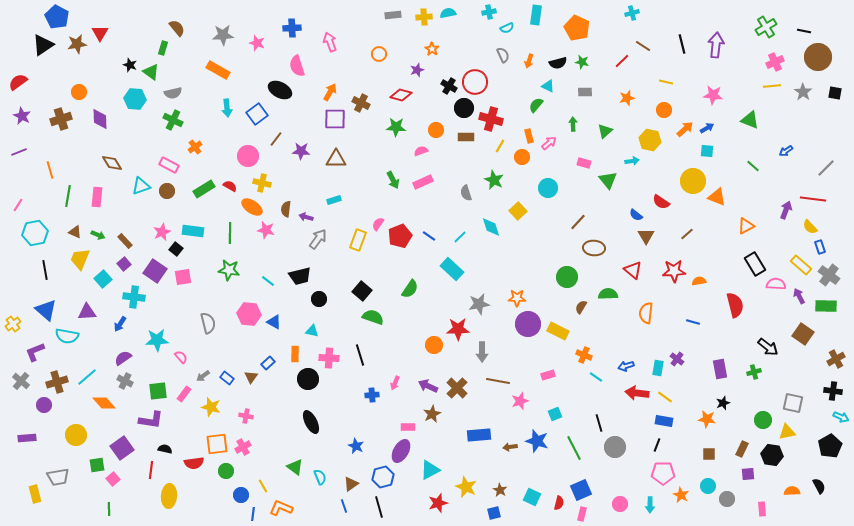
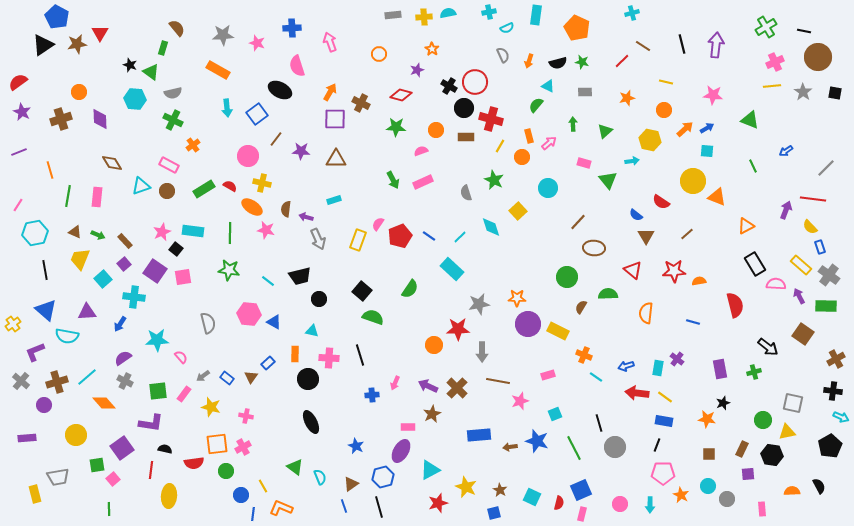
purple star at (22, 116): moved 4 px up
orange cross at (195, 147): moved 2 px left, 2 px up
green line at (753, 166): rotated 24 degrees clockwise
gray arrow at (318, 239): rotated 120 degrees clockwise
purple L-shape at (151, 420): moved 3 px down
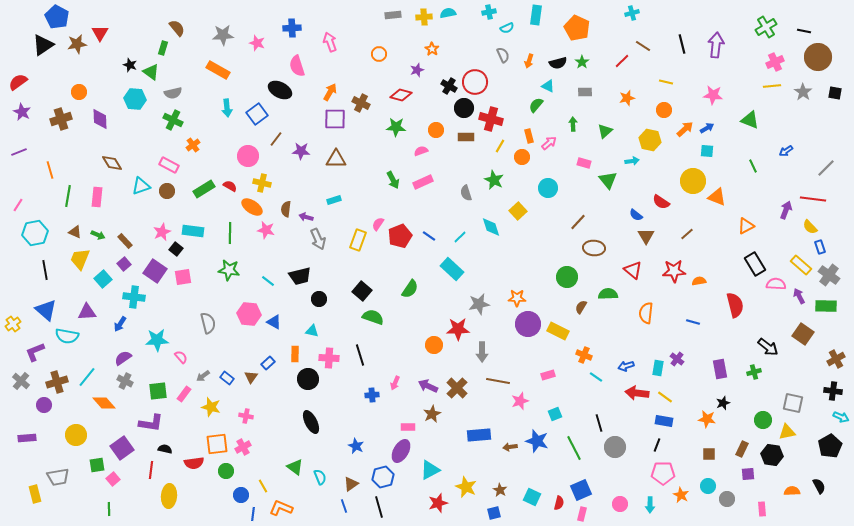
green star at (582, 62): rotated 24 degrees clockwise
cyan line at (87, 377): rotated 10 degrees counterclockwise
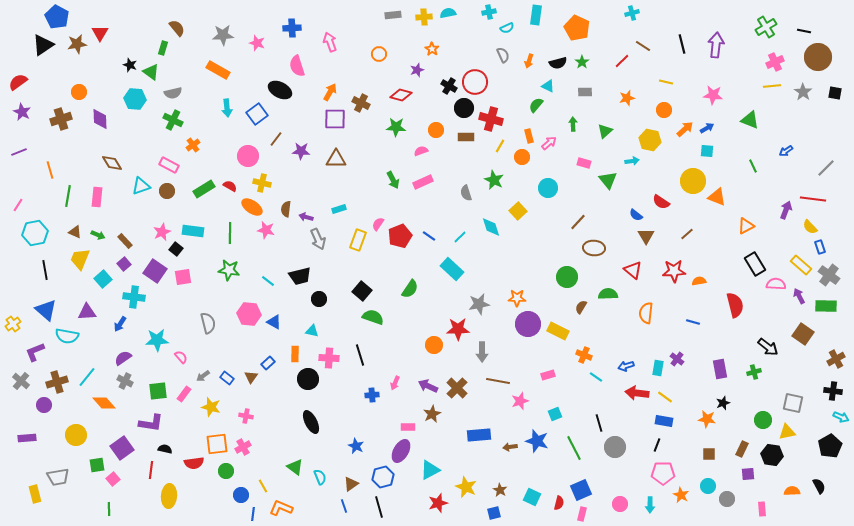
cyan rectangle at (334, 200): moved 5 px right, 9 px down
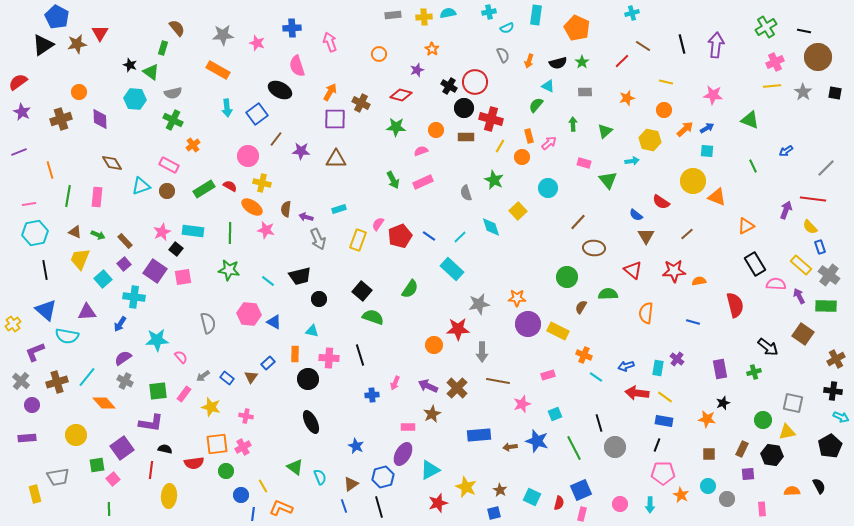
pink line at (18, 205): moved 11 px right, 1 px up; rotated 48 degrees clockwise
pink star at (520, 401): moved 2 px right, 3 px down
purple circle at (44, 405): moved 12 px left
purple ellipse at (401, 451): moved 2 px right, 3 px down
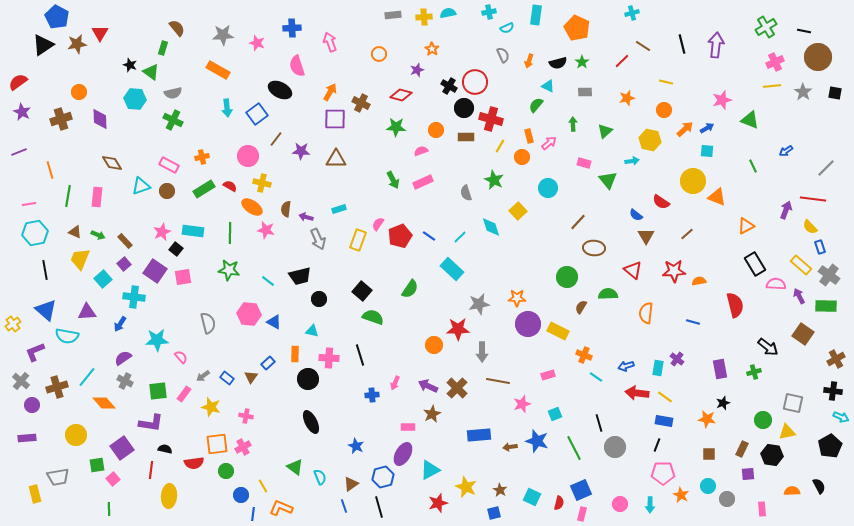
pink star at (713, 95): moved 9 px right, 5 px down; rotated 24 degrees counterclockwise
orange cross at (193, 145): moved 9 px right, 12 px down; rotated 24 degrees clockwise
brown cross at (57, 382): moved 5 px down
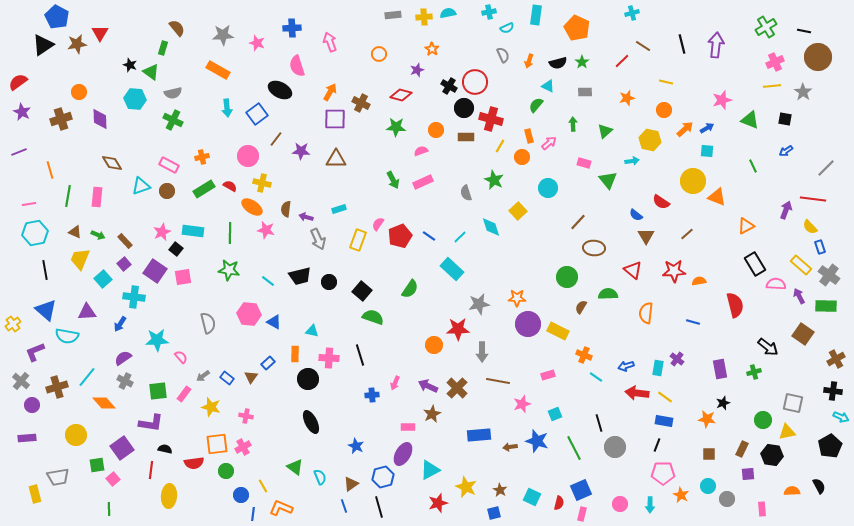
black square at (835, 93): moved 50 px left, 26 px down
black circle at (319, 299): moved 10 px right, 17 px up
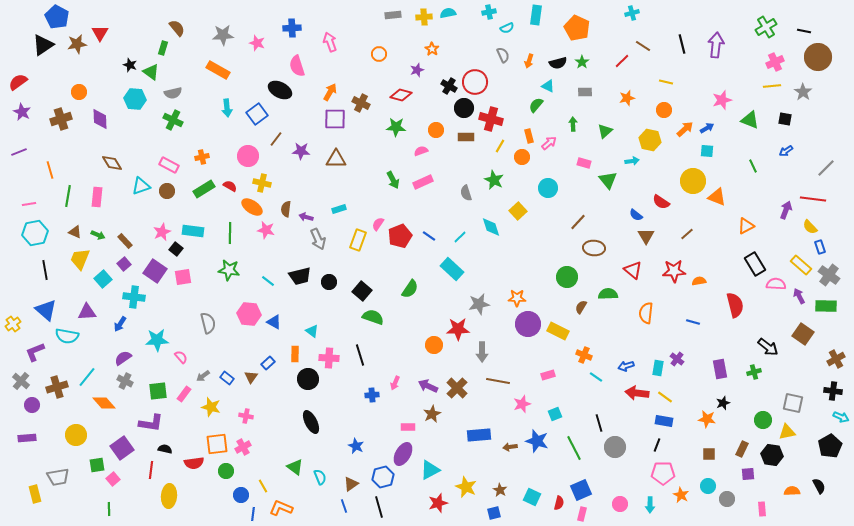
cyan triangle at (312, 331): rotated 24 degrees clockwise
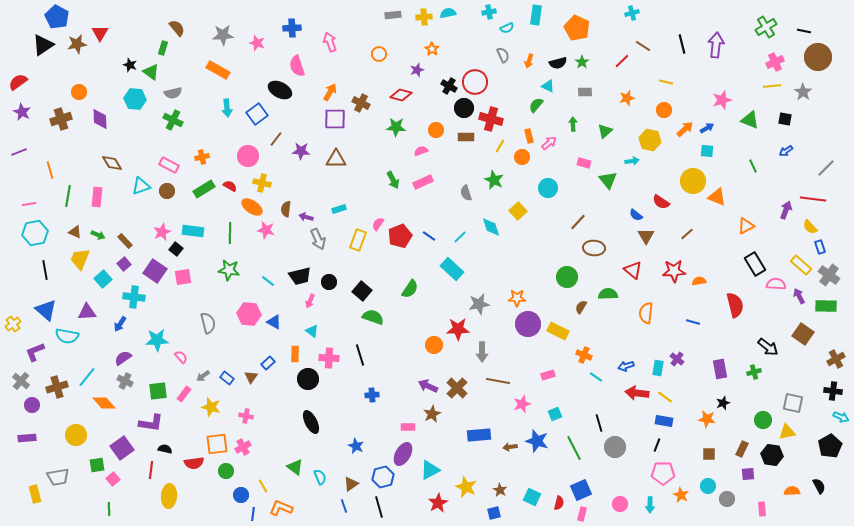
pink arrow at (395, 383): moved 85 px left, 82 px up
red star at (438, 503): rotated 12 degrees counterclockwise
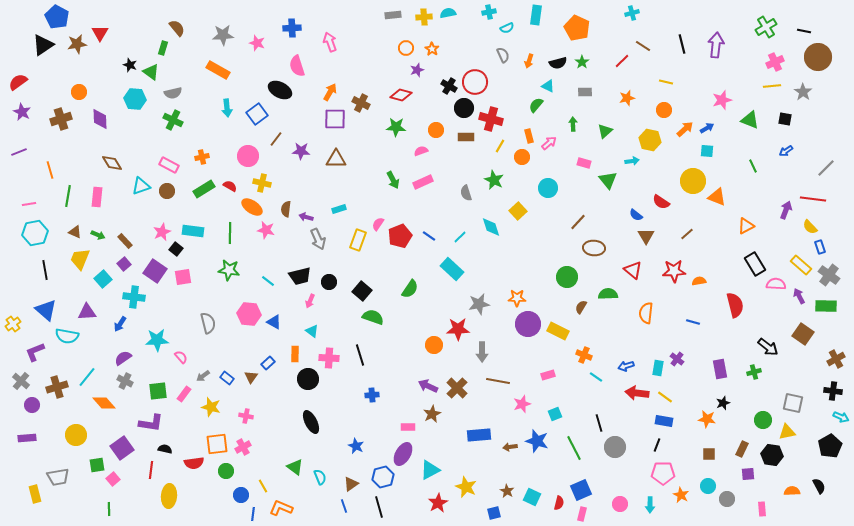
orange circle at (379, 54): moved 27 px right, 6 px up
brown star at (500, 490): moved 7 px right, 1 px down
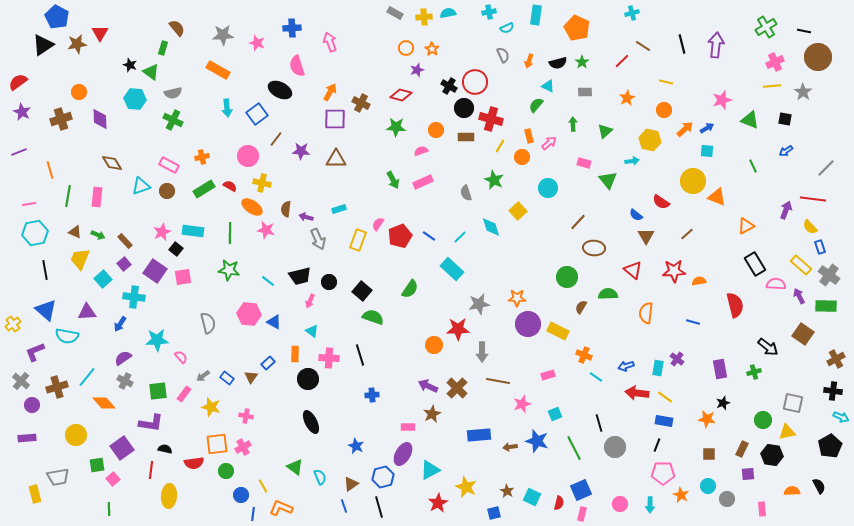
gray rectangle at (393, 15): moved 2 px right, 2 px up; rotated 35 degrees clockwise
orange star at (627, 98): rotated 14 degrees counterclockwise
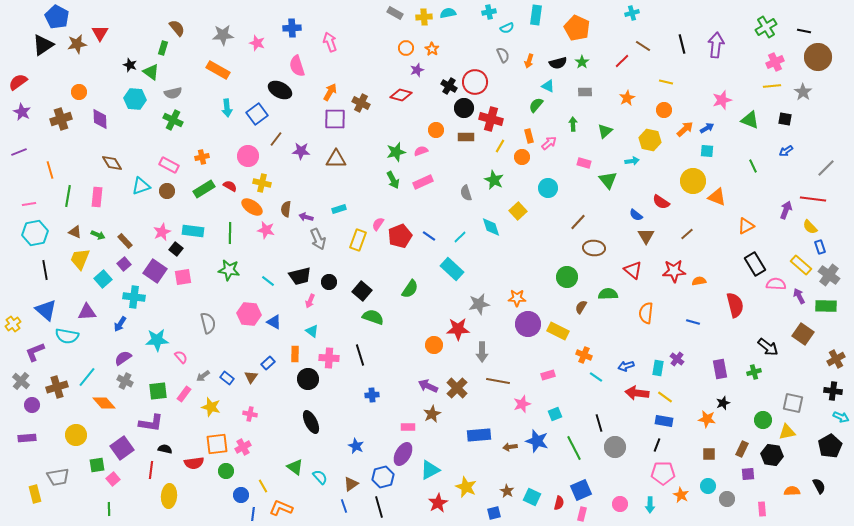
green star at (396, 127): moved 25 px down; rotated 18 degrees counterclockwise
pink cross at (246, 416): moved 4 px right, 2 px up
cyan semicircle at (320, 477): rotated 21 degrees counterclockwise
